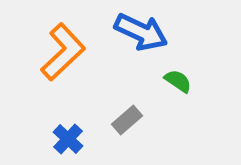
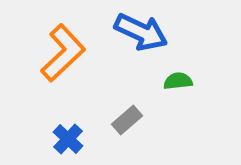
orange L-shape: moved 1 px down
green semicircle: rotated 40 degrees counterclockwise
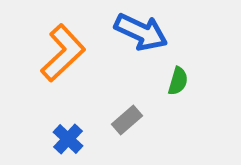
green semicircle: rotated 112 degrees clockwise
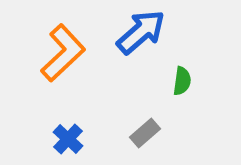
blue arrow: rotated 66 degrees counterclockwise
green semicircle: moved 4 px right; rotated 8 degrees counterclockwise
gray rectangle: moved 18 px right, 13 px down
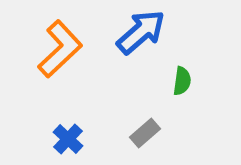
orange L-shape: moved 3 px left, 4 px up
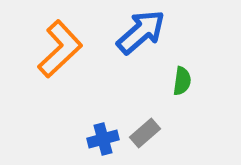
blue cross: moved 35 px right; rotated 32 degrees clockwise
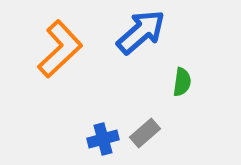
green semicircle: moved 1 px down
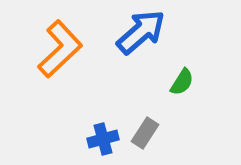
green semicircle: rotated 24 degrees clockwise
gray rectangle: rotated 16 degrees counterclockwise
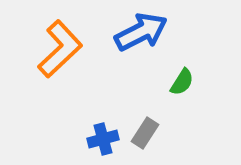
blue arrow: rotated 14 degrees clockwise
